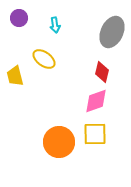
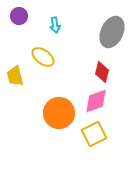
purple circle: moved 2 px up
yellow ellipse: moved 1 px left, 2 px up
yellow square: moved 1 px left; rotated 25 degrees counterclockwise
orange circle: moved 29 px up
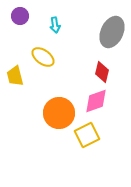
purple circle: moved 1 px right
yellow square: moved 7 px left, 1 px down
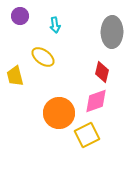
gray ellipse: rotated 24 degrees counterclockwise
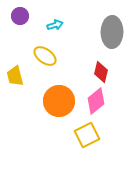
cyan arrow: rotated 98 degrees counterclockwise
yellow ellipse: moved 2 px right, 1 px up
red diamond: moved 1 px left
pink diamond: rotated 20 degrees counterclockwise
orange circle: moved 12 px up
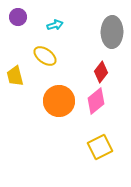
purple circle: moved 2 px left, 1 px down
red diamond: rotated 25 degrees clockwise
yellow square: moved 13 px right, 12 px down
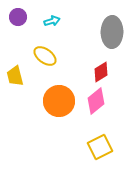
cyan arrow: moved 3 px left, 4 px up
red diamond: rotated 20 degrees clockwise
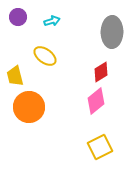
orange circle: moved 30 px left, 6 px down
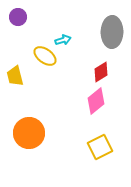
cyan arrow: moved 11 px right, 19 px down
orange circle: moved 26 px down
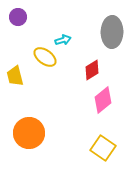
yellow ellipse: moved 1 px down
red diamond: moved 9 px left, 2 px up
pink diamond: moved 7 px right, 1 px up
yellow square: moved 3 px right, 1 px down; rotated 30 degrees counterclockwise
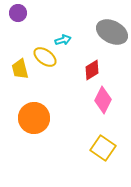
purple circle: moved 4 px up
gray ellipse: rotated 64 degrees counterclockwise
yellow trapezoid: moved 5 px right, 7 px up
pink diamond: rotated 24 degrees counterclockwise
orange circle: moved 5 px right, 15 px up
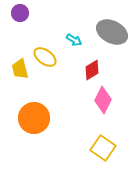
purple circle: moved 2 px right
cyan arrow: moved 11 px right; rotated 49 degrees clockwise
